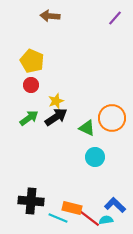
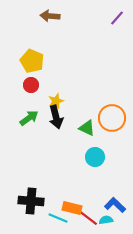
purple line: moved 2 px right
black arrow: rotated 110 degrees clockwise
red line: moved 2 px left, 1 px up
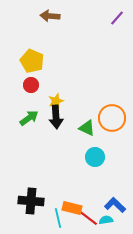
black arrow: rotated 10 degrees clockwise
cyan line: rotated 54 degrees clockwise
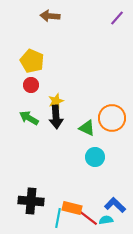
green arrow: rotated 114 degrees counterclockwise
cyan line: rotated 24 degrees clockwise
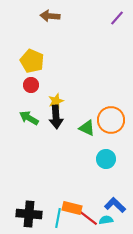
orange circle: moved 1 px left, 2 px down
cyan circle: moved 11 px right, 2 px down
black cross: moved 2 px left, 13 px down
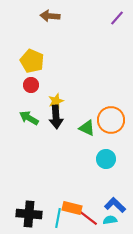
cyan semicircle: moved 4 px right
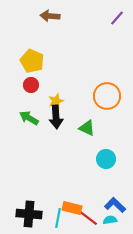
orange circle: moved 4 px left, 24 px up
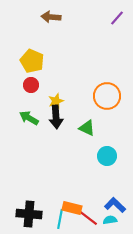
brown arrow: moved 1 px right, 1 px down
cyan circle: moved 1 px right, 3 px up
cyan line: moved 2 px right, 1 px down
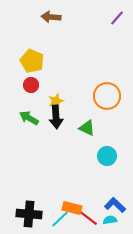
cyan line: rotated 36 degrees clockwise
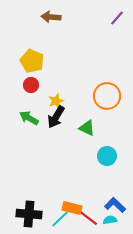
black arrow: rotated 35 degrees clockwise
